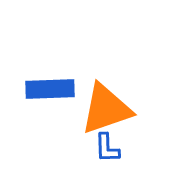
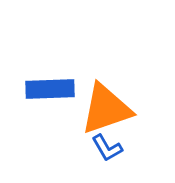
blue L-shape: rotated 28 degrees counterclockwise
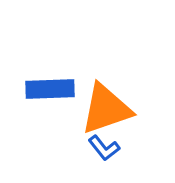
blue L-shape: moved 3 px left; rotated 8 degrees counterclockwise
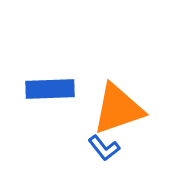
orange triangle: moved 12 px right
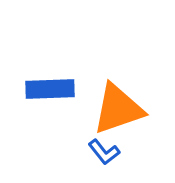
blue L-shape: moved 4 px down
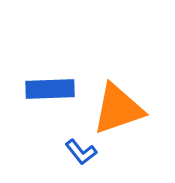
blue L-shape: moved 23 px left
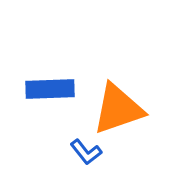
blue L-shape: moved 5 px right
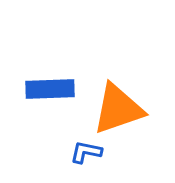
blue L-shape: rotated 140 degrees clockwise
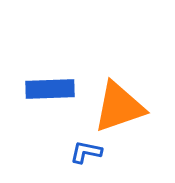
orange triangle: moved 1 px right, 2 px up
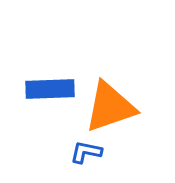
orange triangle: moved 9 px left
